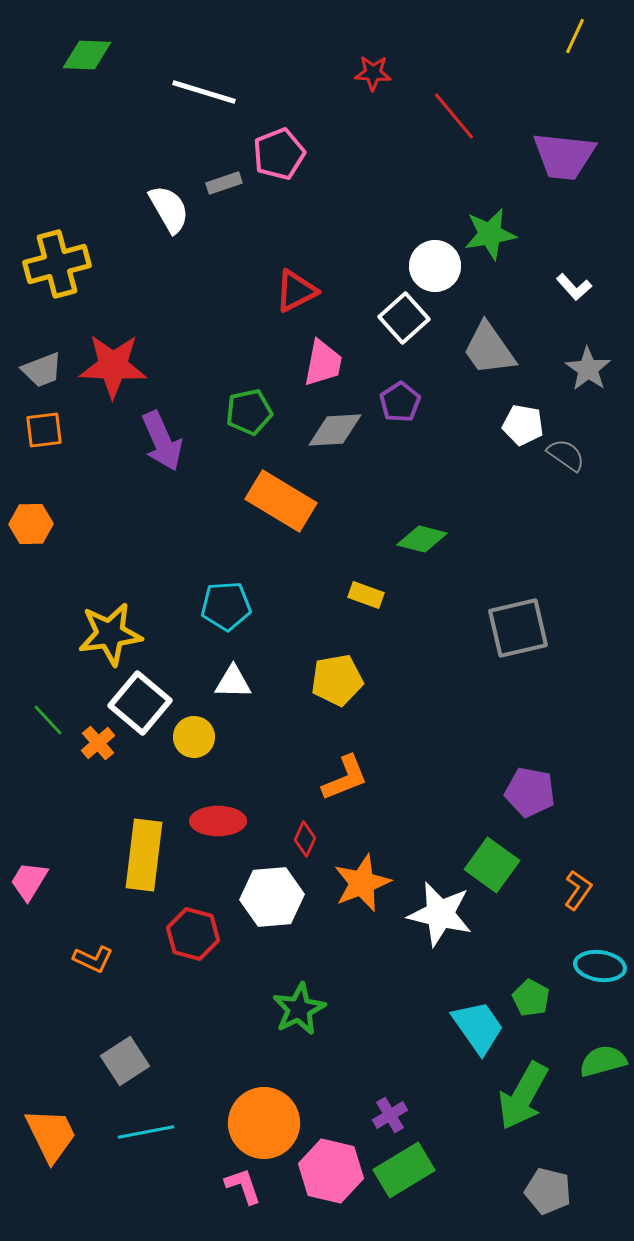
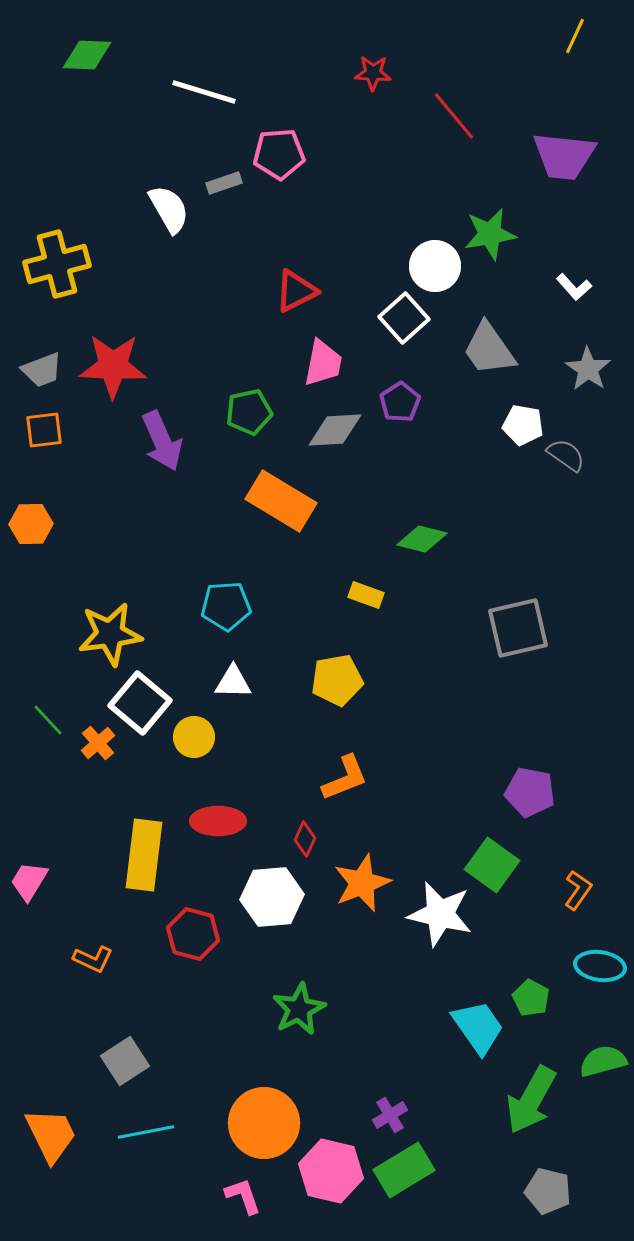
pink pentagon at (279, 154): rotated 18 degrees clockwise
green arrow at (523, 1096): moved 8 px right, 4 px down
pink L-shape at (243, 1186): moved 10 px down
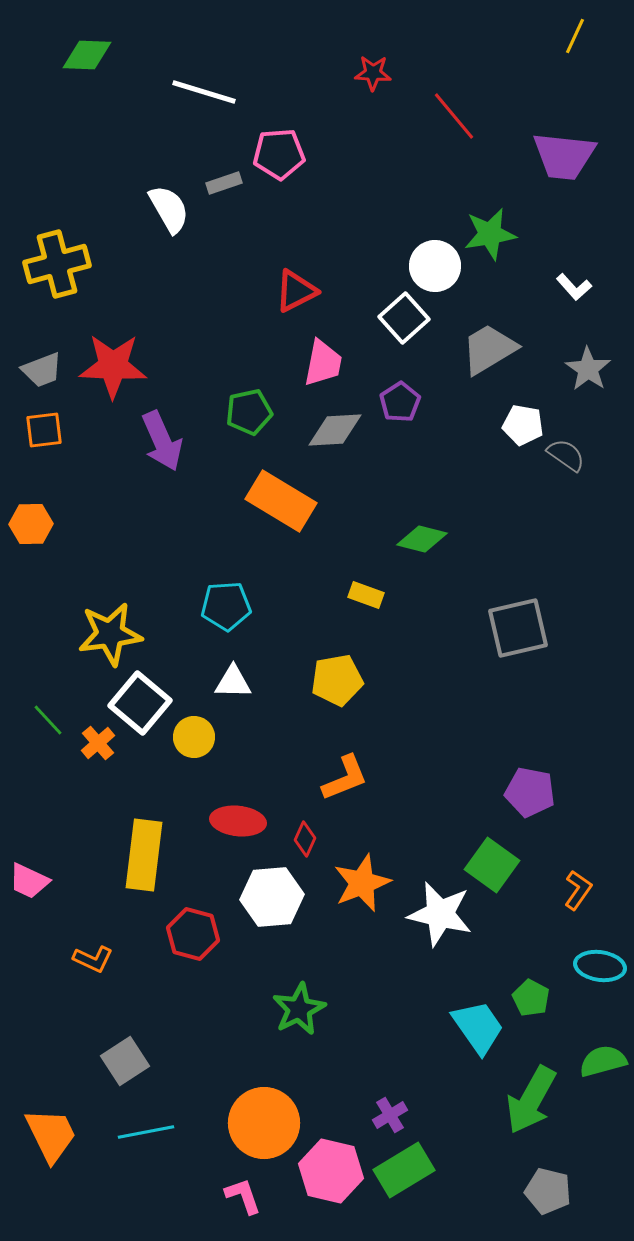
gray trapezoid at (489, 349): rotated 94 degrees clockwise
red ellipse at (218, 821): moved 20 px right; rotated 6 degrees clockwise
pink trapezoid at (29, 881): rotated 96 degrees counterclockwise
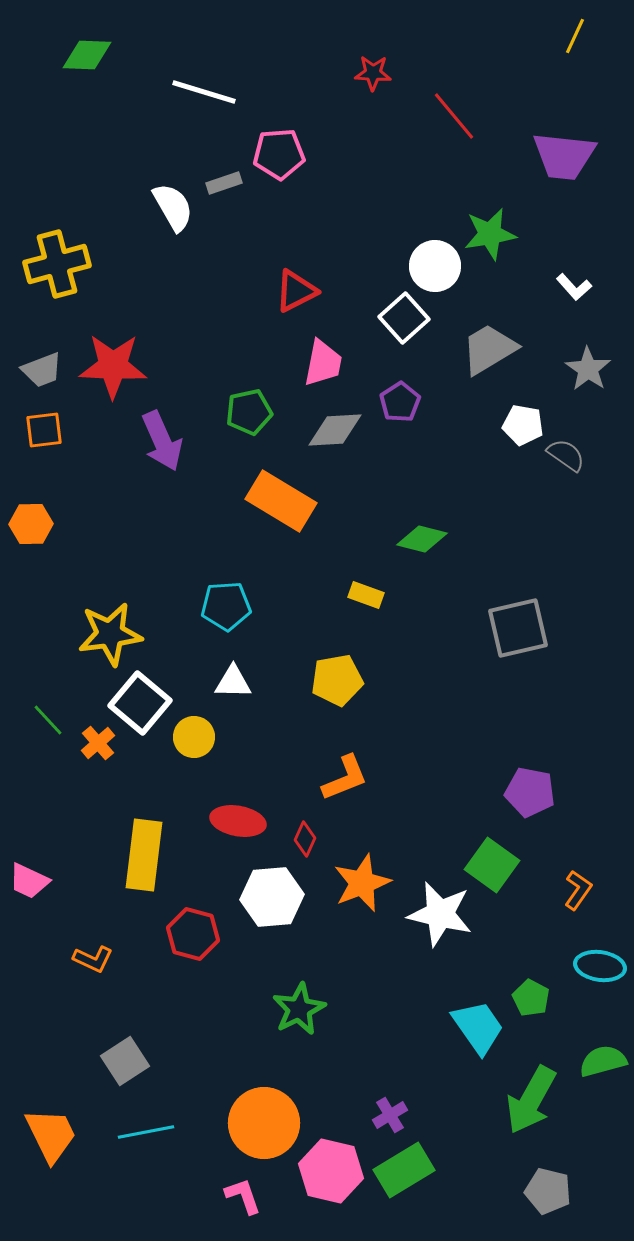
white semicircle at (169, 209): moved 4 px right, 2 px up
red ellipse at (238, 821): rotated 4 degrees clockwise
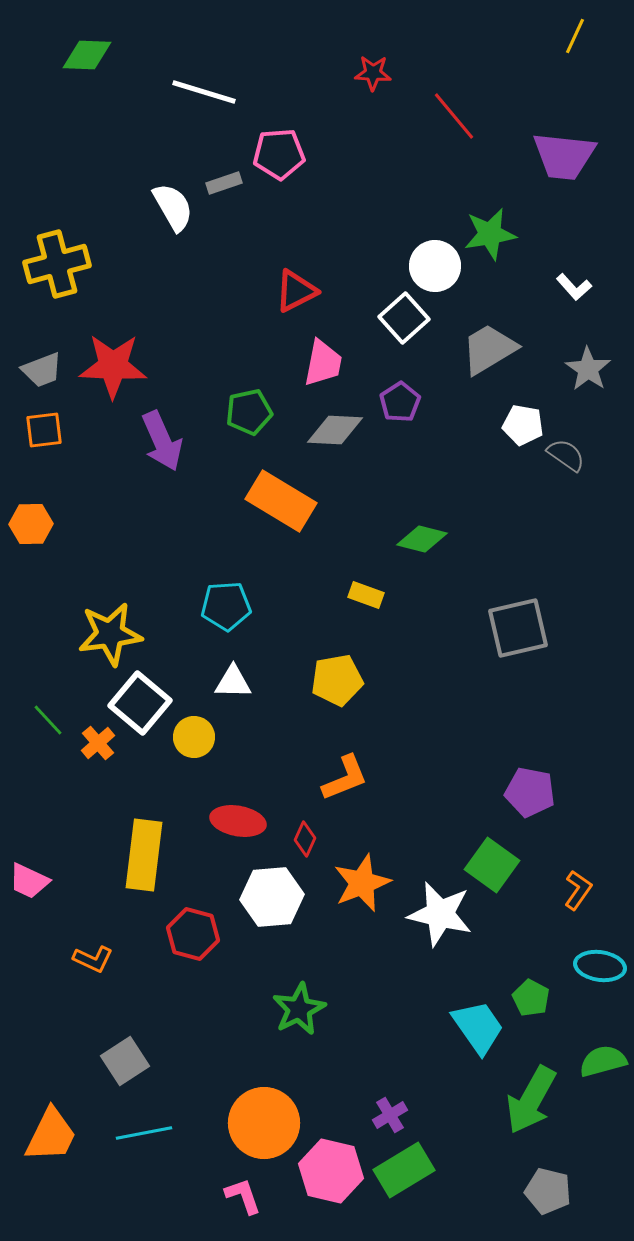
gray diamond at (335, 430): rotated 6 degrees clockwise
cyan line at (146, 1132): moved 2 px left, 1 px down
orange trapezoid at (51, 1135): rotated 52 degrees clockwise
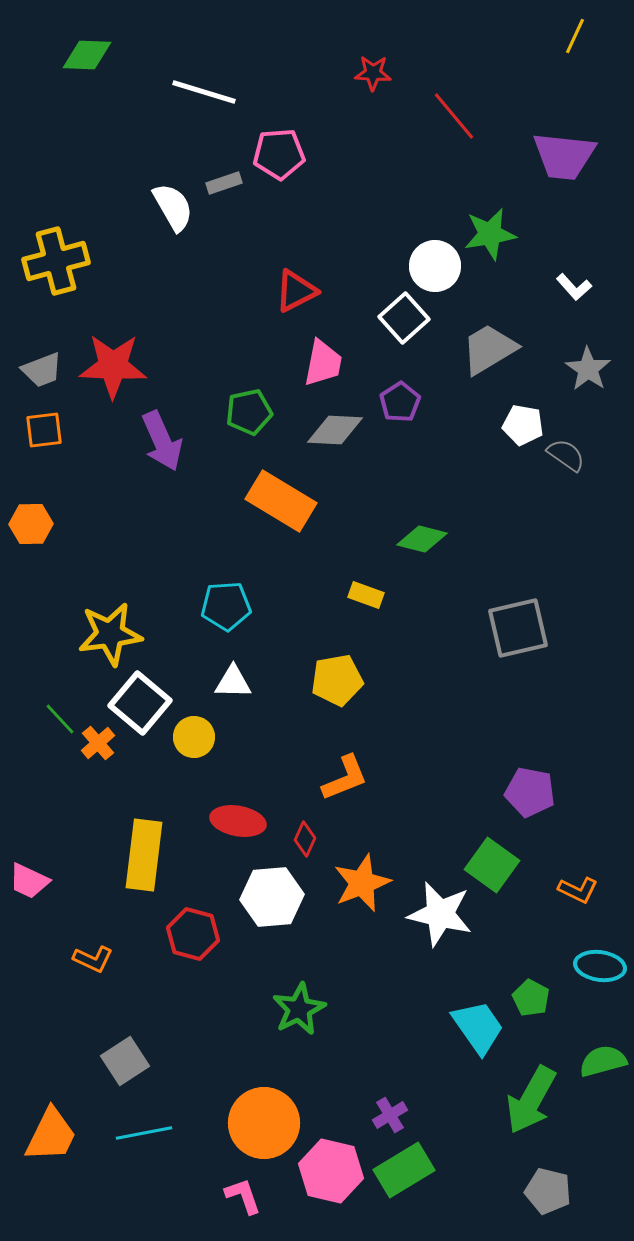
yellow cross at (57, 264): moved 1 px left, 3 px up
green line at (48, 720): moved 12 px right, 1 px up
orange L-shape at (578, 890): rotated 81 degrees clockwise
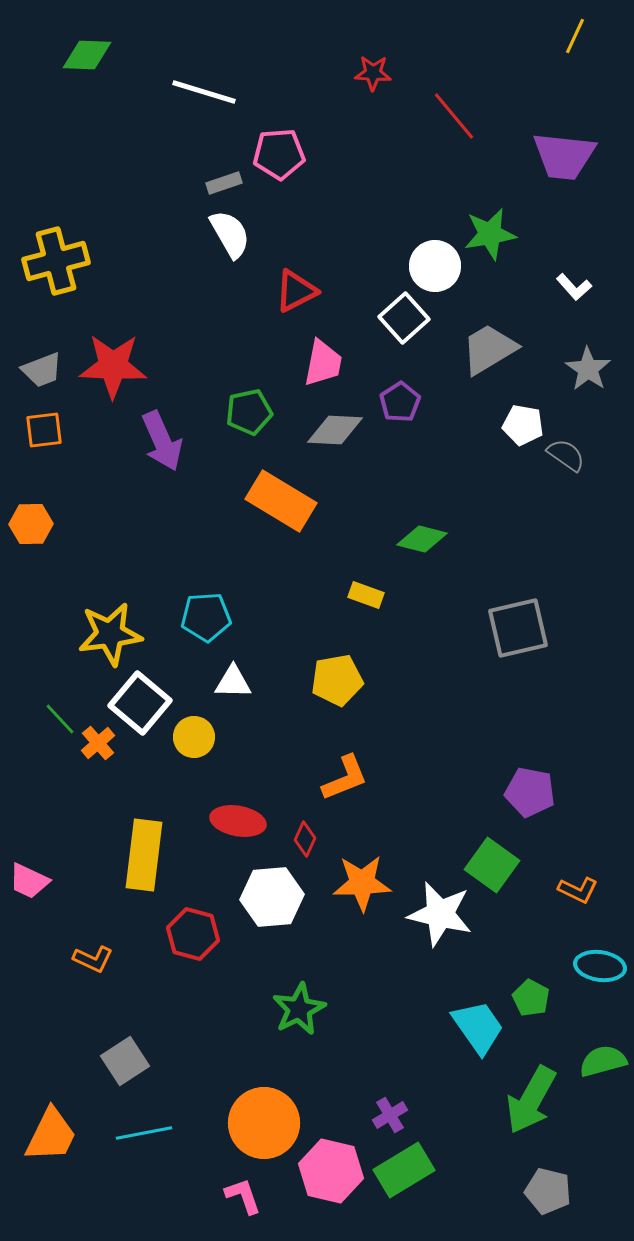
white semicircle at (173, 207): moved 57 px right, 27 px down
cyan pentagon at (226, 606): moved 20 px left, 11 px down
orange star at (362, 883): rotated 20 degrees clockwise
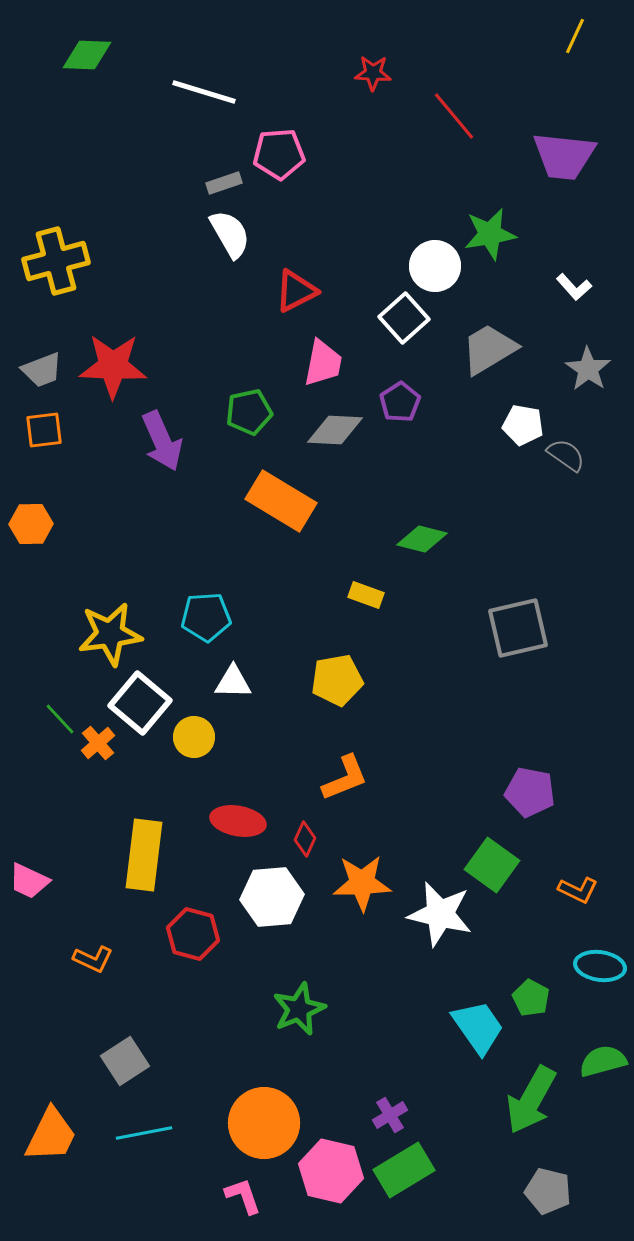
green star at (299, 1009): rotated 4 degrees clockwise
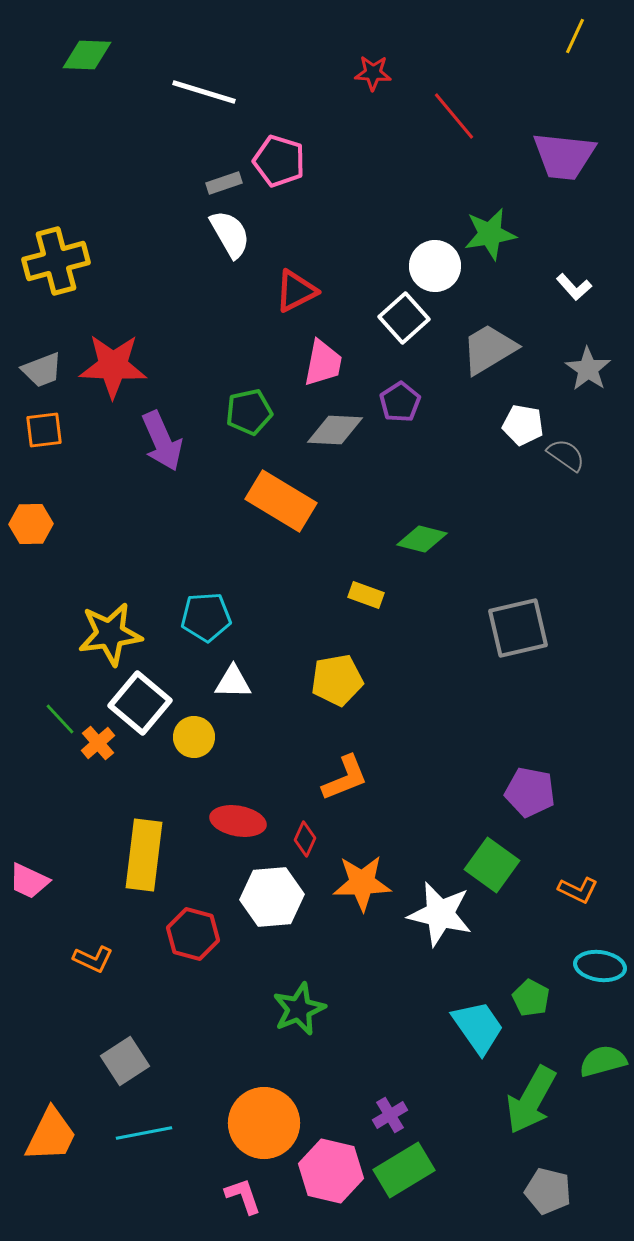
pink pentagon at (279, 154): moved 7 px down; rotated 21 degrees clockwise
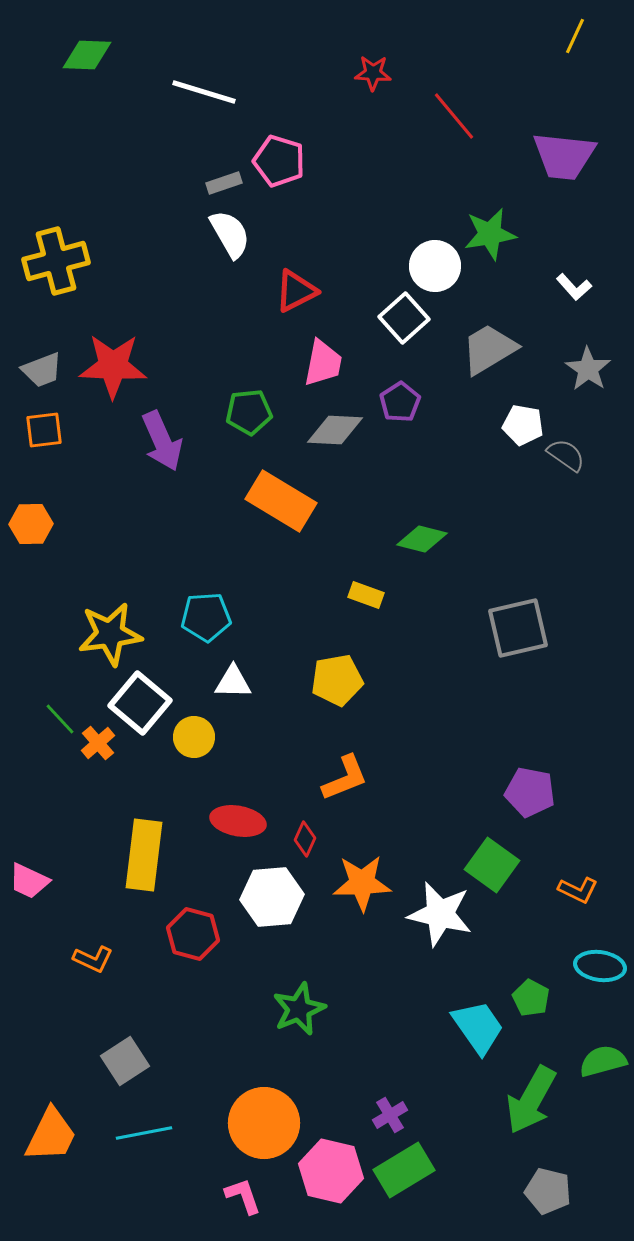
green pentagon at (249, 412): rotated 6 degrees clockwise
